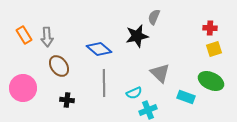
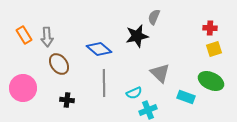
brown ellipse: moved 2 px up
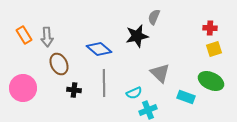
brown ellipse: rotated 10 degrees clockwise
black cross: moved 7 px right, 10 px up
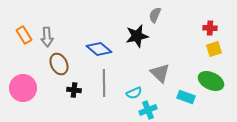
gray semicircle: moved 1 px right, 2 px up
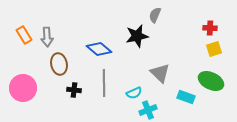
brown ellipse: rotated 15 degrees clockwise
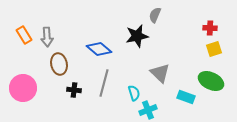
gray line: rotated 16 degrees clockwise
cyan semicircle: rotated 84 degrees counterclockwise
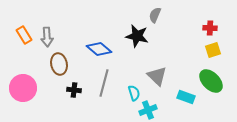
black star: rotated 25 degrees clockwise
yellow square: moved 1 px left, 1 px down
gray triangle: moved 3 px left, 3 px down
green ellipse: rotated 20 degrees clockwise
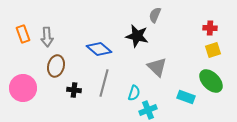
orange rectangle: moved 1 px left, 1 px up; rotated 12 degrees clockwise
brown ellipse: moved 3 px left, 2 px down; rotated 25 degrees clockwise
gray triangle: moved 9 px up
cyan semicircle: rotated 35 degrees clockwise
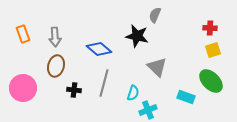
gray arrow: moved 8 px right
cyan semicircle: moved 1 px left
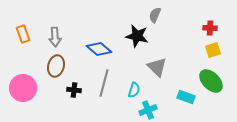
cyan semicircle: moved 1 px right, 3 px up
